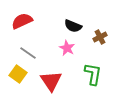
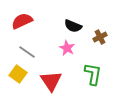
gray line: moved 1 px left, 1 px up
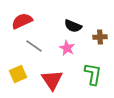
brown cross: rotated 24 degrees clockwise
gray line: moved 7 px right, 6 px up
yellow square: rotated 30 degrees clockwise
red triangle: moved 1 px right, 1 px up
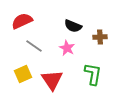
yellow square: moved 5 px right
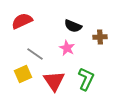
gray line: moved 1 px right, 8 px down
green L-shape: moved 7 px left, 5 px down; rotated 15 degrees clockwise
red triangle: moved 2 px right, 1 px down
